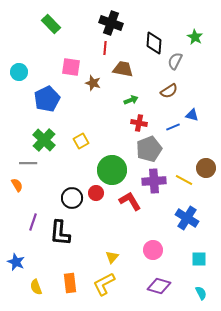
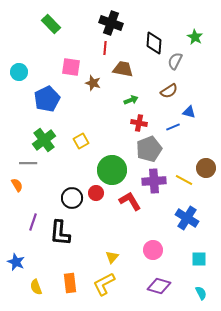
blue triangle: moved 3 px left, 3 px up
green cross: rotated 10 degrees clockwise
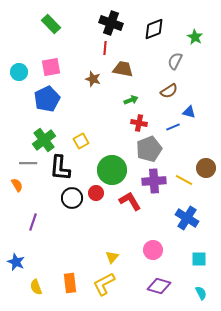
black diamond: moved 14 px up; rotated 65 degrees clockwise
pink square: moved 20 px left; rotated 18 degrees counterclockwise
brown star: moved 4 px up
black L-shape: moved 65 px up
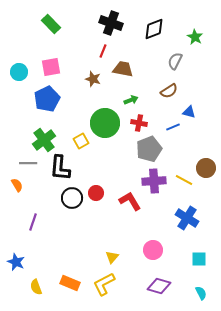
red line: moved 2 px left, 3 px down; rotated 16 degrees clockwise
green circle: moved 7 px left, 47 px up
orange rectangle: rotated 60 degrees counterclockwise
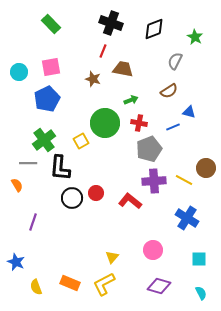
red L-shape: rotated 20 degrees counterclockwise
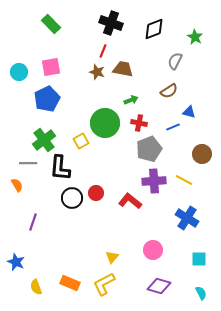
brown star: moved 4 px right, 7 px up
brown circle: moved 4 px left, 14 px up
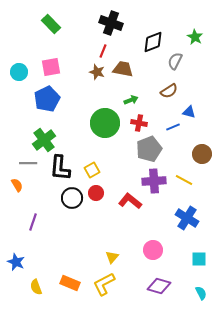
black diamond: moved 1 px left, 13 px down
yellow square: moved 11 px right, 29 px down
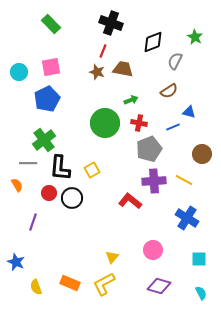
red circle: moved 47 px left
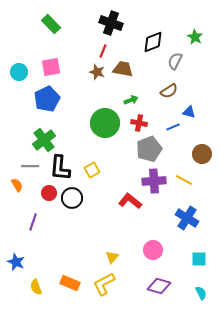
gray line: moved 2 px right, 3 px down
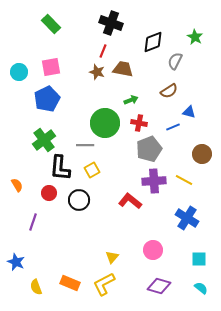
gray line: moved 55 px right, 21 px up
black circle: moved 7 px right, 2 px down
cyan semicircle: moved 5 px up; rotated 24 degrees counterclockwise
